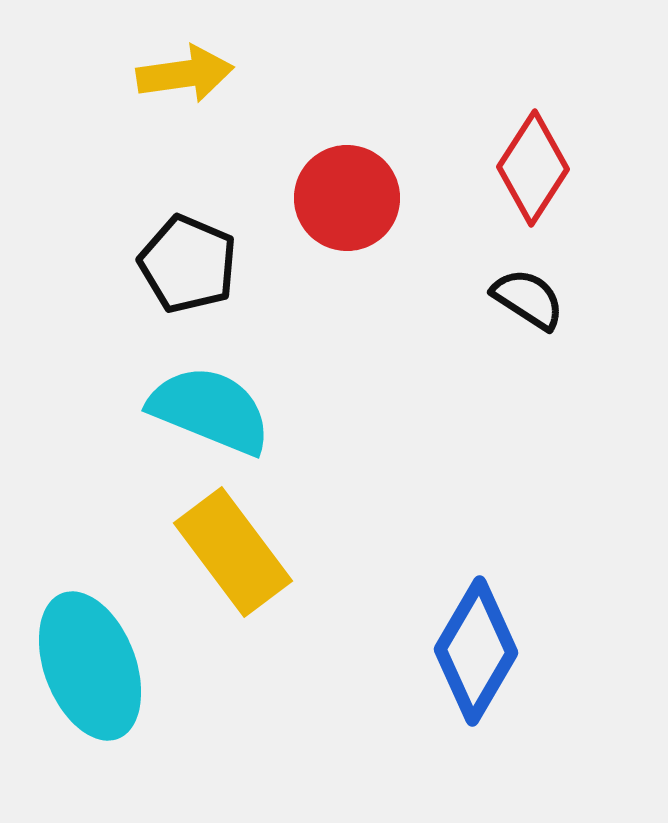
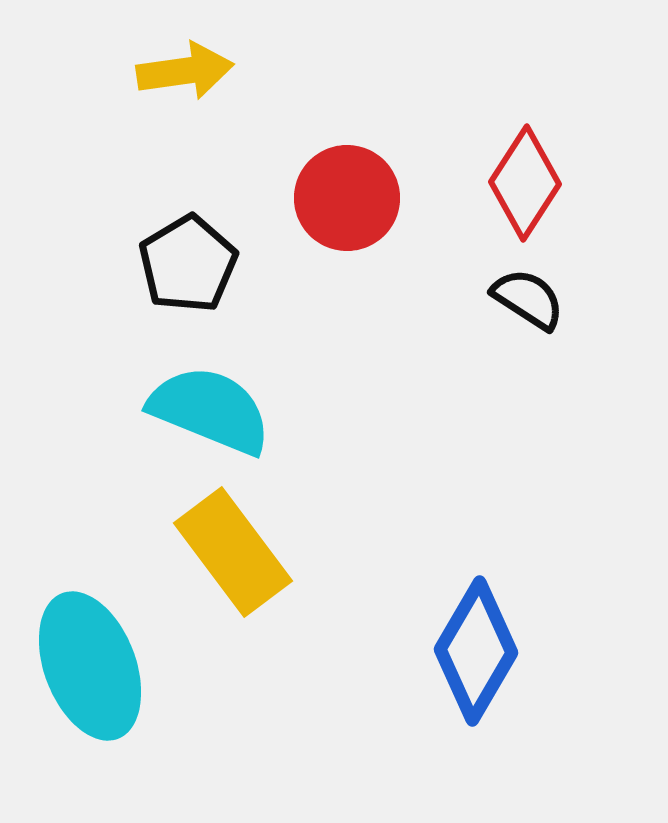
yellow arrow: moved 3 px up
red diamond: moved 8 px left, 15 px down
black pentagon: rotated 18 degrees clockwise
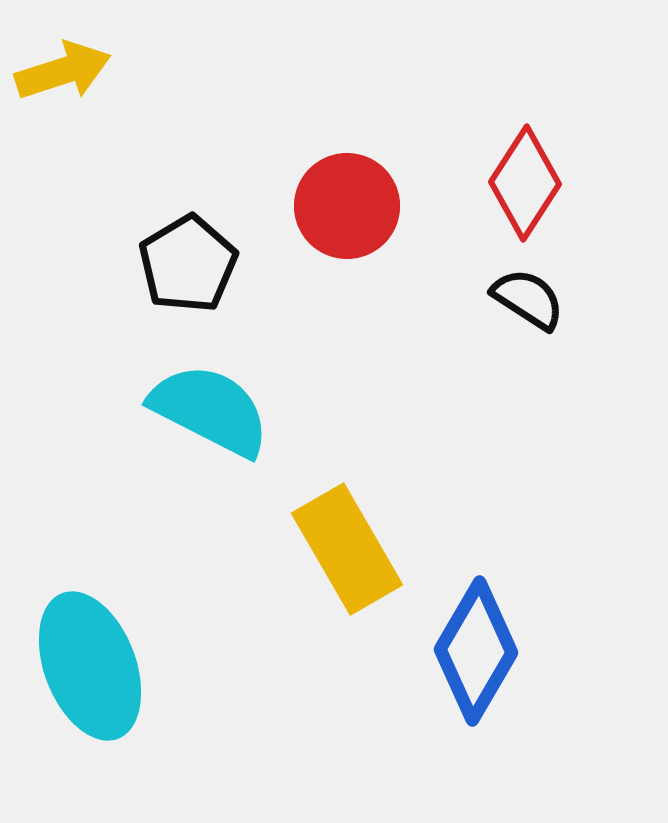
yellow arrow: moved 122 px left; rotated 10 degrees counterclockwise
red circle: moved 8 px down
cyan semicircle: rotated 5 degrees clockwise
yellow rectangle: moved 114 px right, 3 px up; rotated 7 degrees clockwise
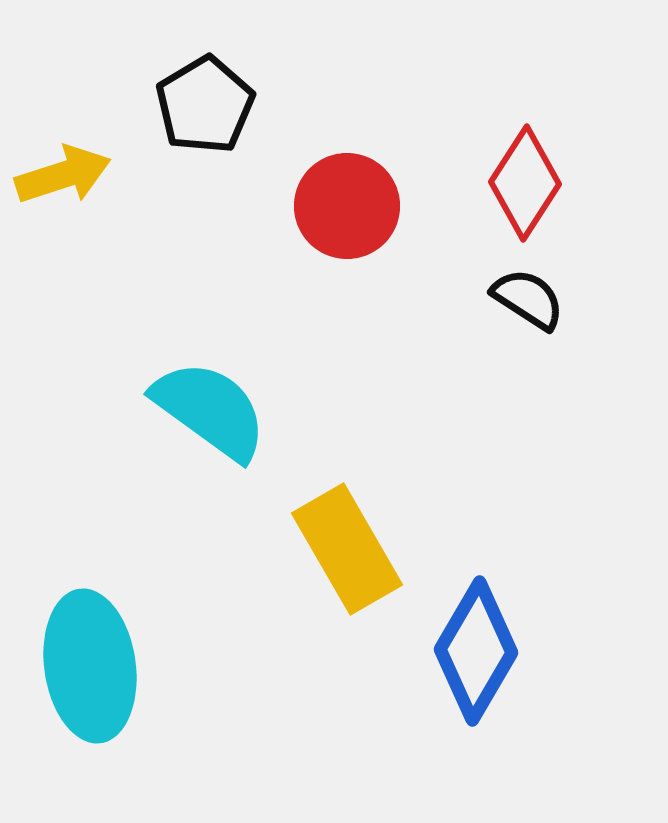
yellow arrow: moved 104 px down
black pentagon: moved 17 px right, 159 px up
cyan semicircle: rotated 9 degrees clockwise
cyan ellipse: rotated 13 degrees clockwise
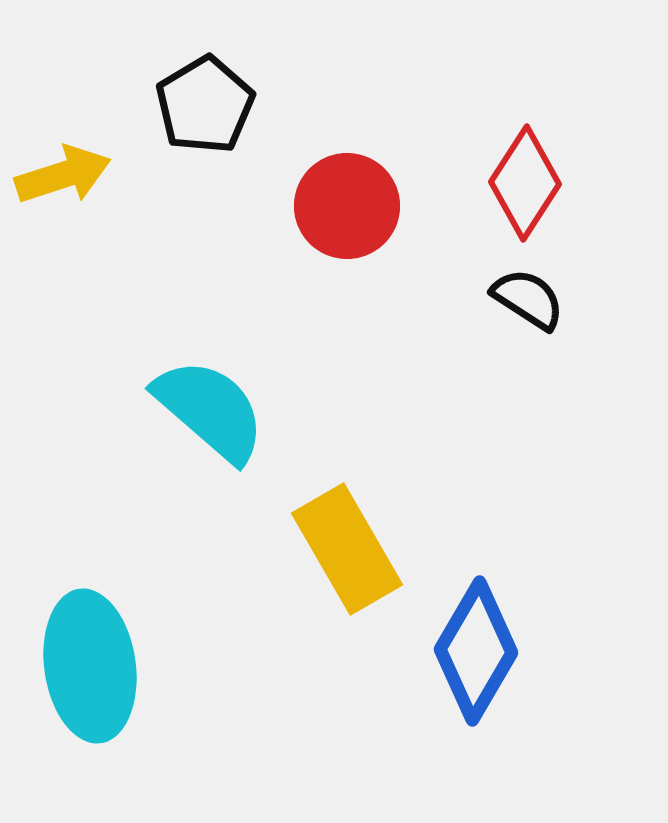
cyan semicircle: rotated 5 degrees clockwise
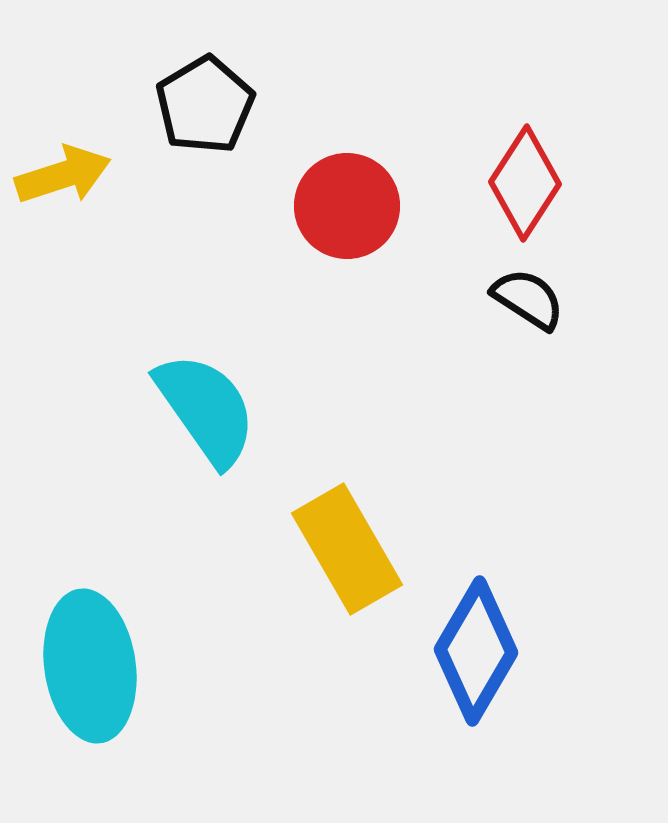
cyan semicircle: moved 4 px left, 1 px up; rotated 14 degrees clockwise
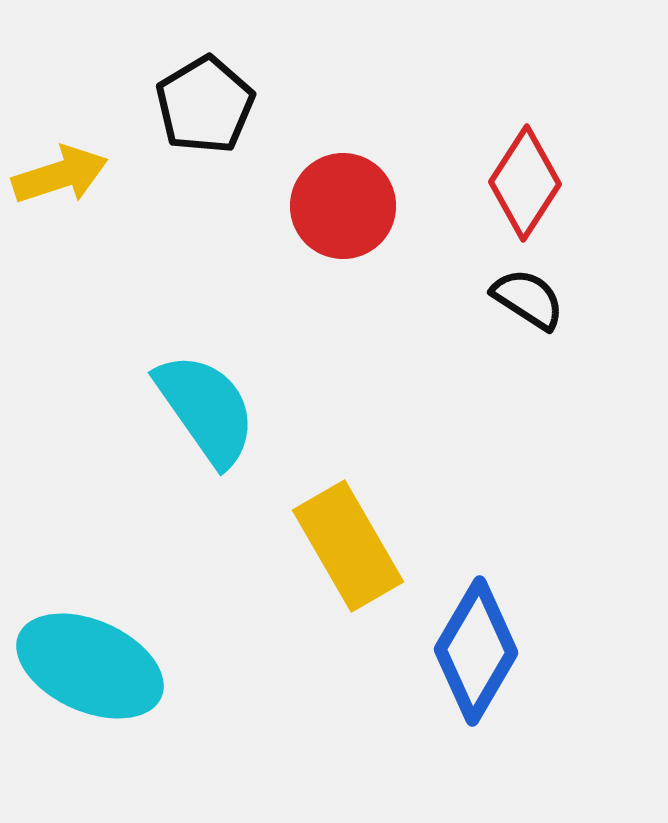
yellow arrow: moved 3 px left
red circle: moved 4 px left
yellow rectangle: moved 1 px right, 3 px up
cyan ellipse: rotated 58 degrees counterclockwise
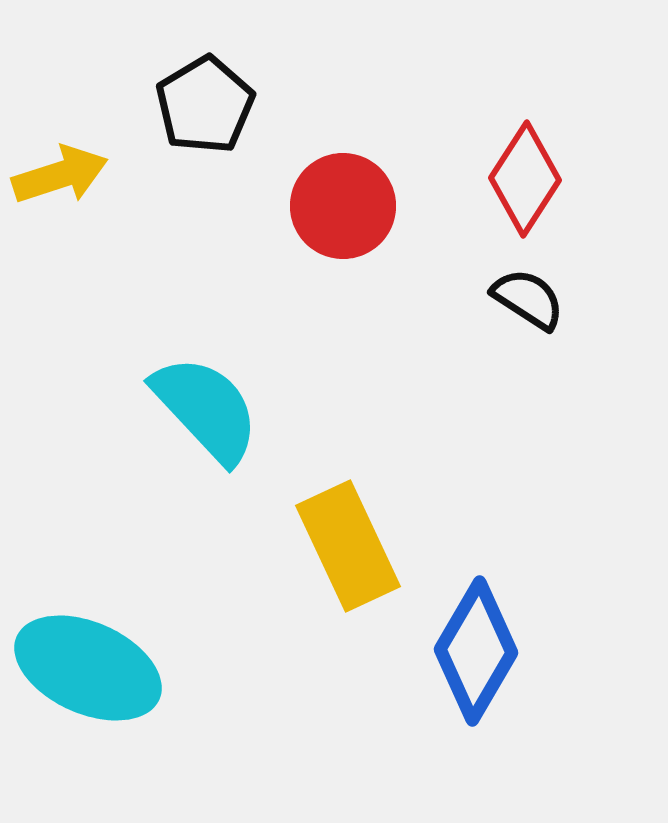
red diamond: moved 4 px up
cyan semicircle: rotated 8 degrees counterclockwise
yellow rectangle: rotated 5 degrees clockwise
cyan ellipse: moved 2 px left, 2 px down
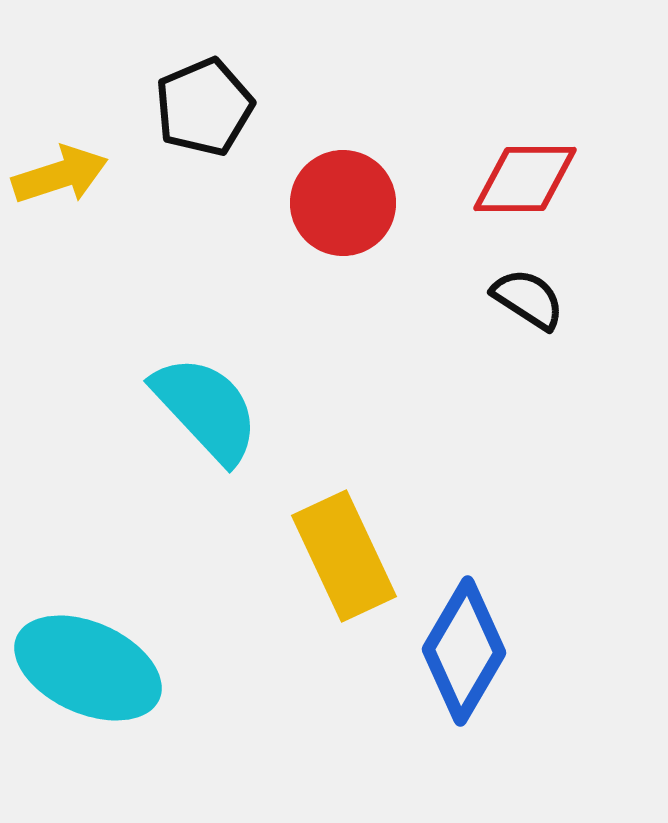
black pentagon: moved 1 px left, 2 px down; rotated 8 degrees clockwise
red diamond: rotated 57 degrees clockwise
red circle: moved 3 px up
yellow rectangle: moved 4 px left, 10 px down
blue diamond: moved 12 px left
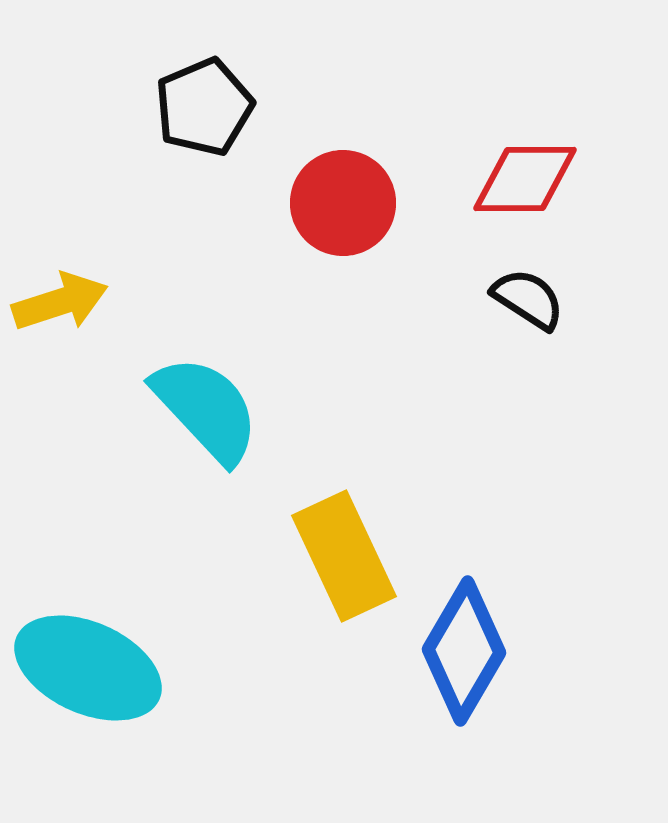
yellow arrow: moved 127 px down
